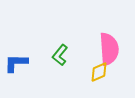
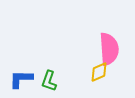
green L-shape: moved 11 px left, 26 px down; rotated 20 degrees counterclockwise
blue L-shape: moved 5 px right, 16 px down
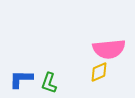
pink semicircle: rotated 88 degrees clockwise
green L-shape: moved 2 px down
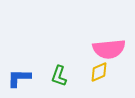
blue L-shape: moved 2 px left, 1 px up
green L-shape: moved 10 px right, 7 px up
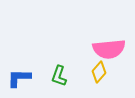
yellow diamond: rotated 25 degrees counterclockwise
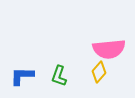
blue L-shape: moved 3 px right, 2 px up
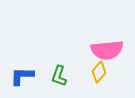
pink semicircle: moved 2 px left, 1 px down
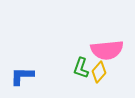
green L-shape: moved 22 px right, 8 px up
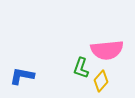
yellow diamond: moved 2 px right, 9 px down
blue L-shape: rotated 10 degrees clockwise
